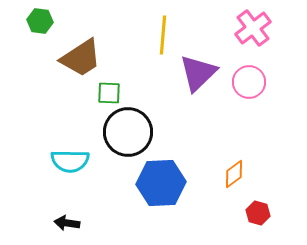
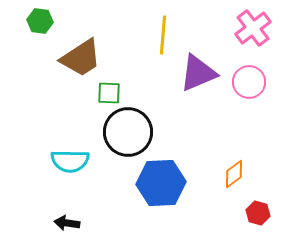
purple triangle: rotated 21 degrees clockwise
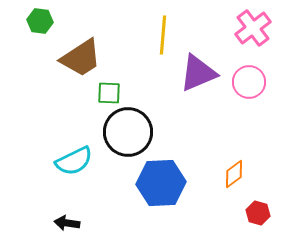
cyan semicircle: moved 4 px right; rotated 27 degrees counterclockwise
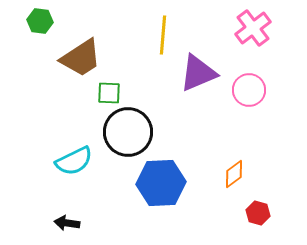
pink circle: moved 8 px down
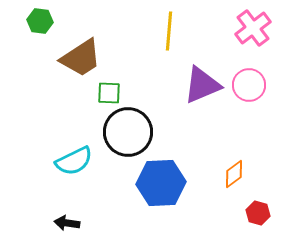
yellow line: moved 6 px right, 4 px up
purple triangle: moved 4 px right, 12 px down
pink circle: moved 5 px up
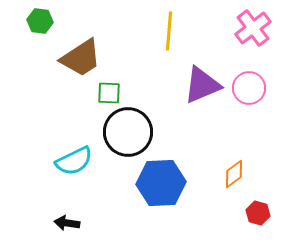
pink circle: moved 3 px down
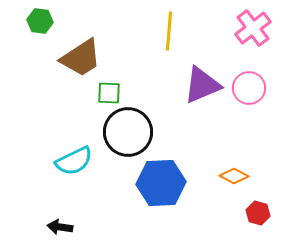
orange diamond: moved 2 px down; rotated 64 degrees clockwise
black arrow: moved 7 px left, 4 px down
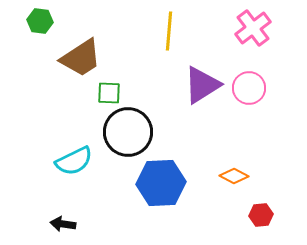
purple triangle: rotated 9 degrees counterclockwise
red hexagon: moved 3 px right, 2 px down; rotated 20 degrees counterclockwise
black arrow: moved 3 px right, 3 px up
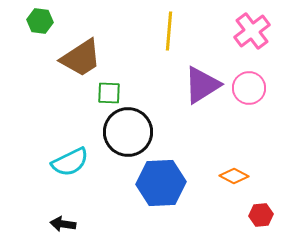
pink cross: moved 1 px left, 3 px down
cyan semicircle: moved 4 px left, 1 px down
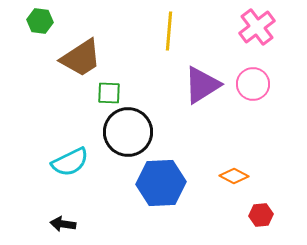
pink cross: moved 5 px right, 4 px up
pink circle: moved 4 px right, 4 px up
